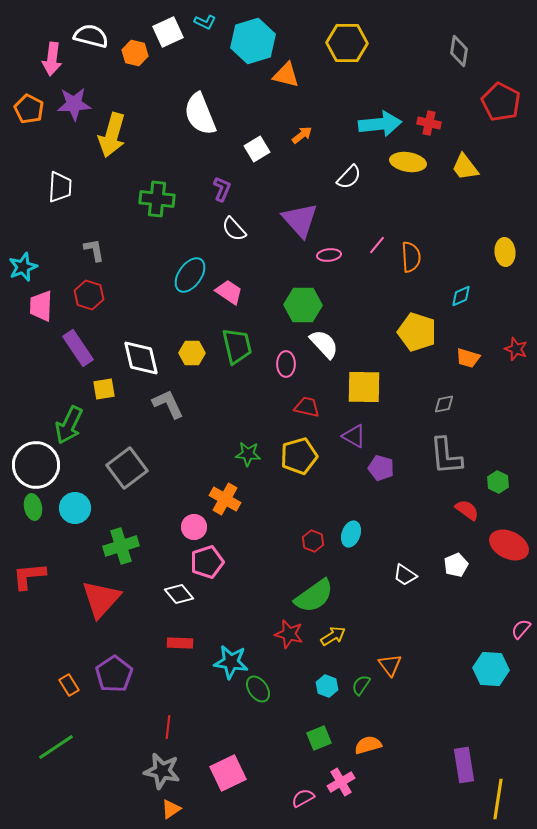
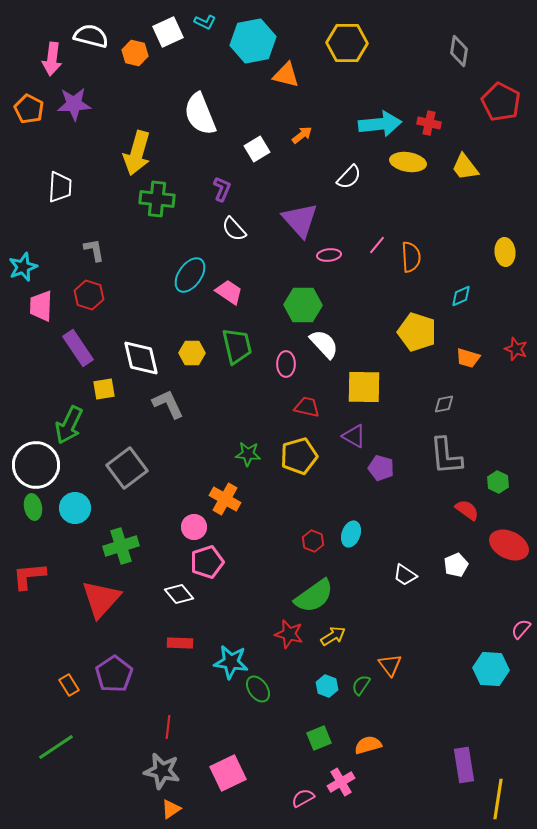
cyan hexagon at (253, 41): rotated 6 degrees clockwise
yellow arrow at (112, 135): moved 25 px right, 18 px down
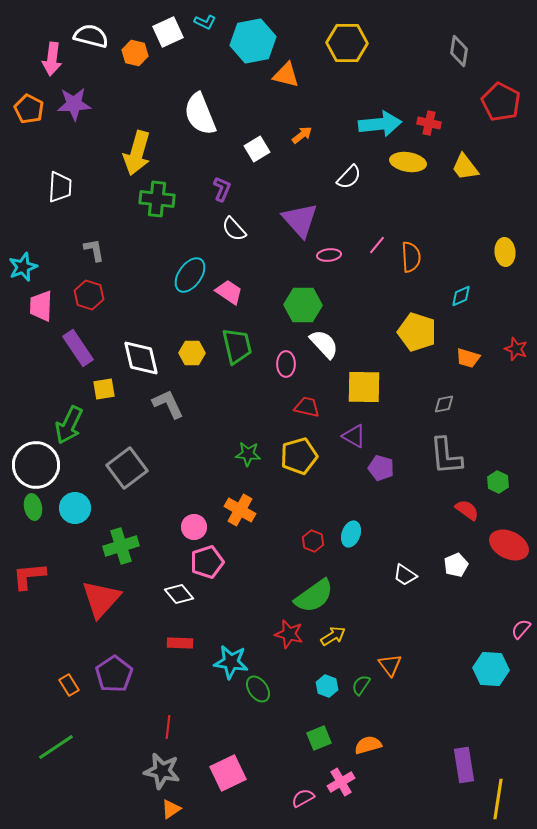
orange cross at (225, 499): moved 15 px right, 11 px down
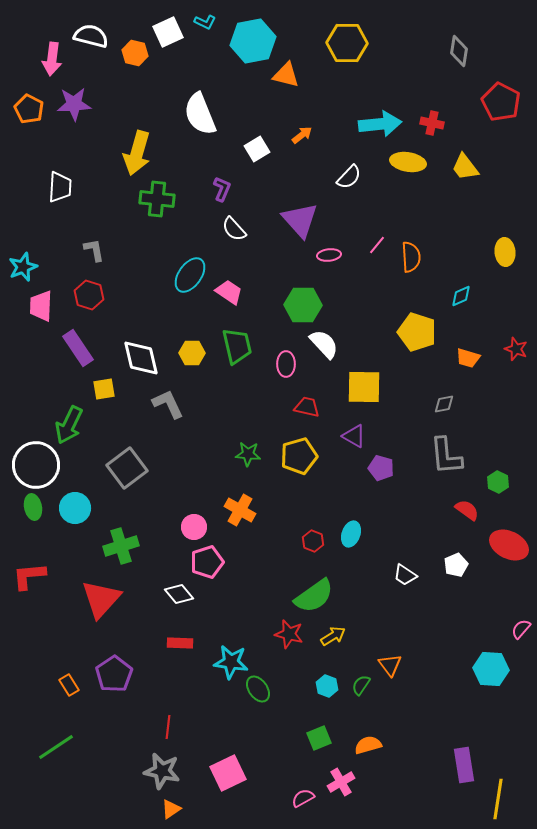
red cross at (429, 123): moved 3 px right
